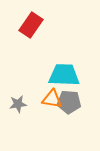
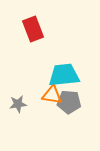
red rectangle: moved 2 px right, 4 px down; rotated 55 degrees counterclockwise
cyan trapezoid: rotated 8 degrees counterclockwise
orange triangle: moved 4 px up
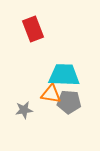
cyan trapezoid: rotated 8 degrees clockwise
orange triangle: moved 1 px left, 1 px up
gray star: moved 6 px right, 6 px down
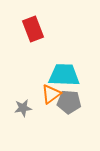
orange triangle: rotated 45 degrees counterclockwise
gray star: moved 1 px left, 2 px up
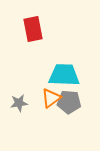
red rectangle: rotated 10 degrees clockwise
orange triangle: moved 4 px down
gray star: moved 4 px left, 5 px up
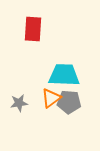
red rectangle: rotated 15 degrees clockwise
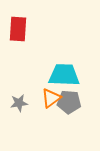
red rectangle: moved 15 px left
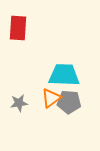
red rectangle: moved 1 px up
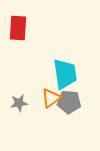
cyan trapezoid: moved 1 px right, 1 px up; rotated 80 degrees clockwise
